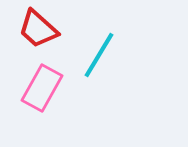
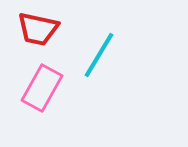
red trapezoid: rotated 30 degrees counterclockwise
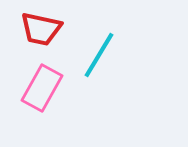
red trapezoid: moved 3 px right
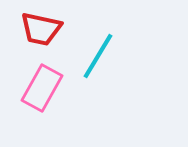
cyan line: moved 1 px left, 1 px down
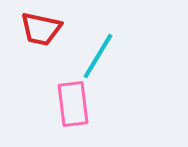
pink rectangle: moved 31 px right, 16 px down; rotated 36 degrees counterclockwise
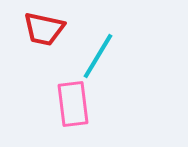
red trapezoid: moved 3 px right
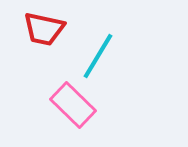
pink rectangle: moved 1 px down; rotated 39 degrees counterclockwise
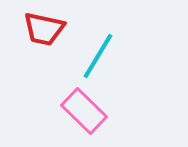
pink rectangle: moved 11 px right, 6 px down
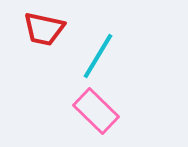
pink rectangle: moved 12 px right
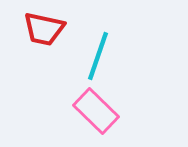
cyan line: rotated 12 degrees counterclockwise
